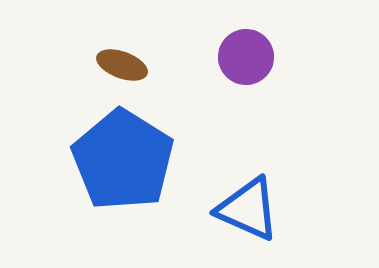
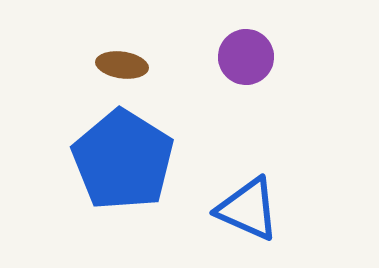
brown ellipse: rotated 12 degrees counterclockwise
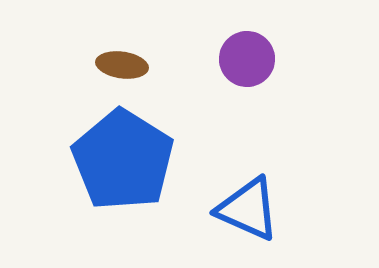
purple circle: moved 1 px right, 2 px down
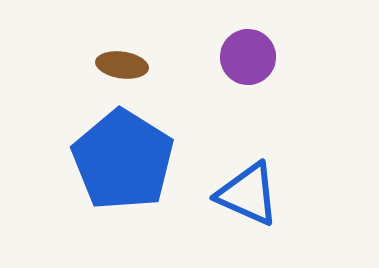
purple circle: moved 1 px right, 2 px up
blue triangle: moved 15 px up
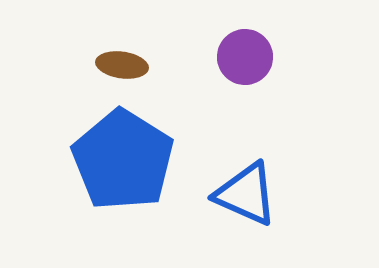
purple circle: moved 3 px left
blue triangle: moved 2 px left
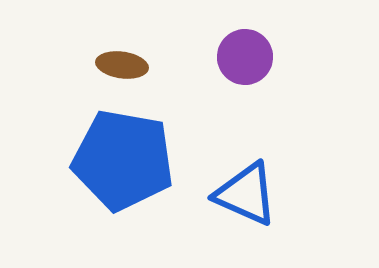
blue pentagon: rotated 22 degrees counterclockwise
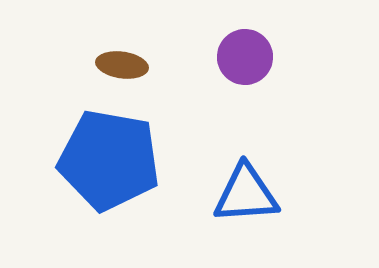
blue pentagon: moved 14 px left
blue triangle: rotated 28 degrees counterclockwise
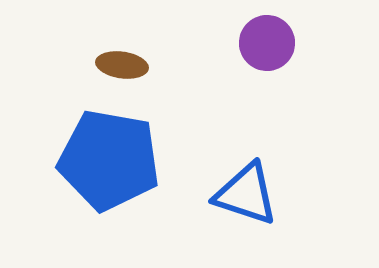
purple circle: moved 22 px right, 14 px up
blue triangle: rotated 22 degrees clockwise
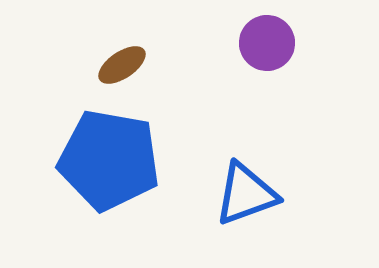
brown ellipse: rotated 42 degrees counterclockwise
blue triangle: rotated 38 degrees counterclockwise
